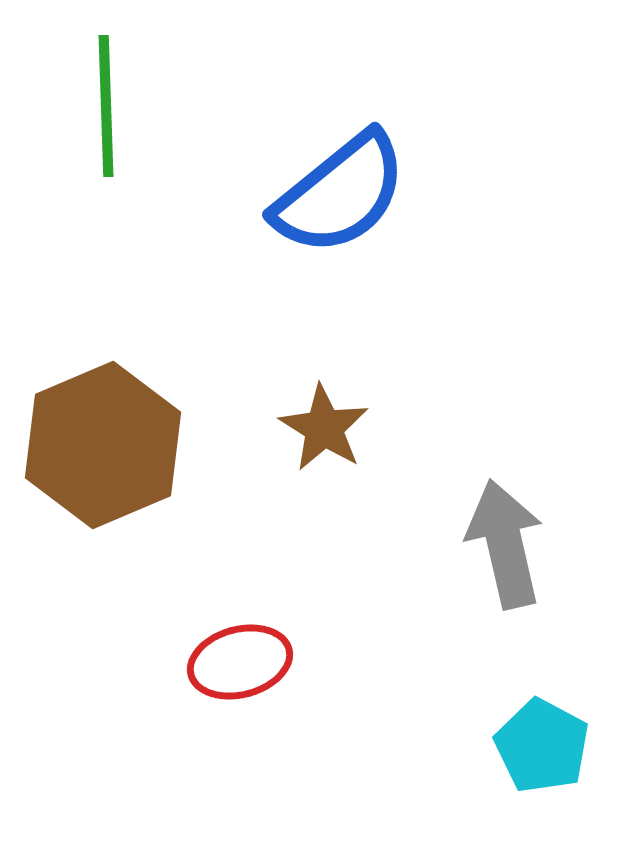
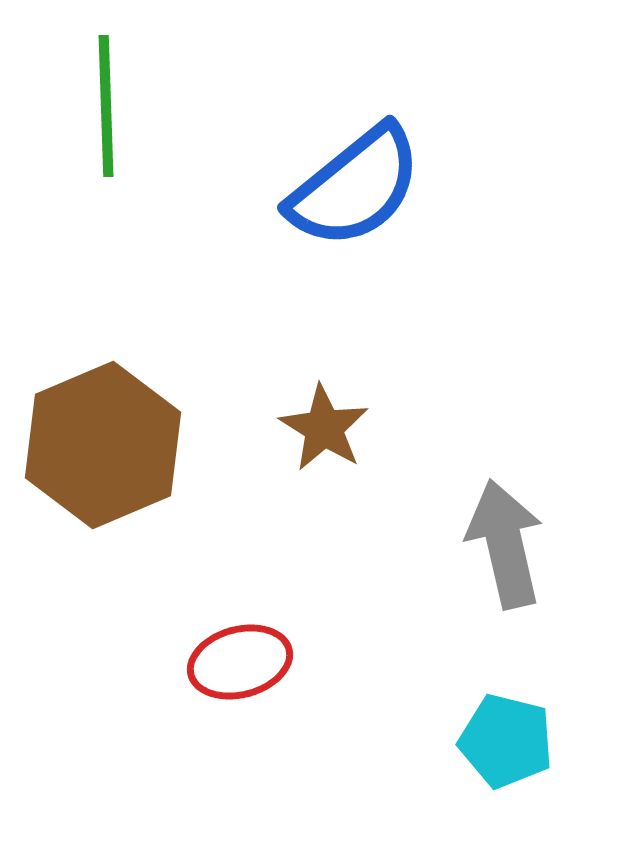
blue semicircle: moved 15 px right, 7 px up
cyan pentagon: moved 36 px left, 5 px up; rotated 14 degrees counterclockwise
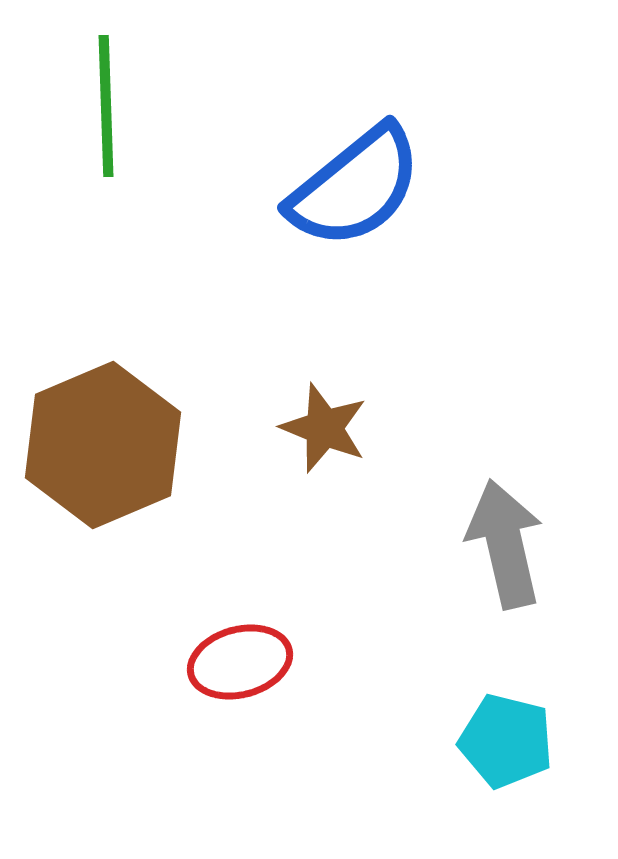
brown star: rotated 10 degrees counterclockwise
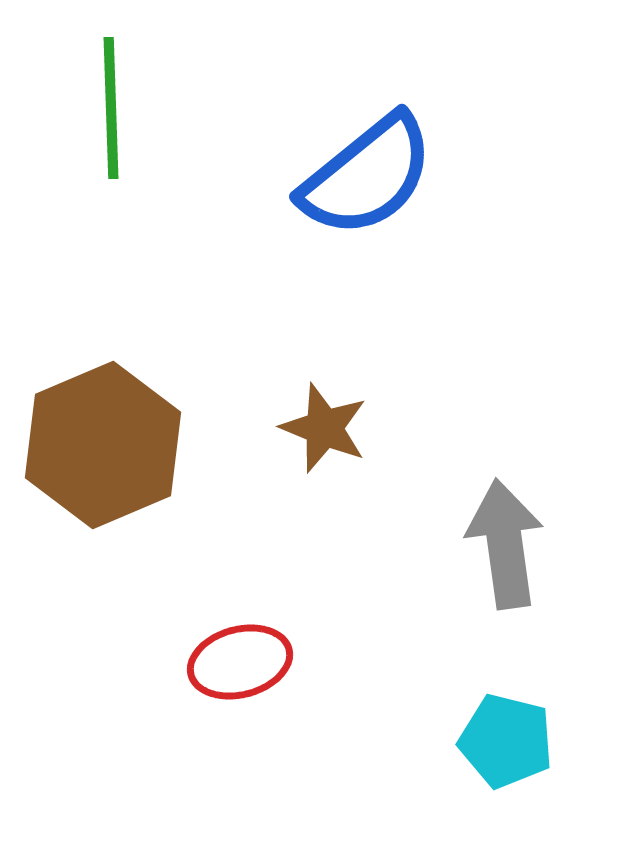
green line: moved 5 px right, 2 px down
blue semicircle: moved 12 px right, 11 px up
gray arrow: rotated 5 degrees clockwise
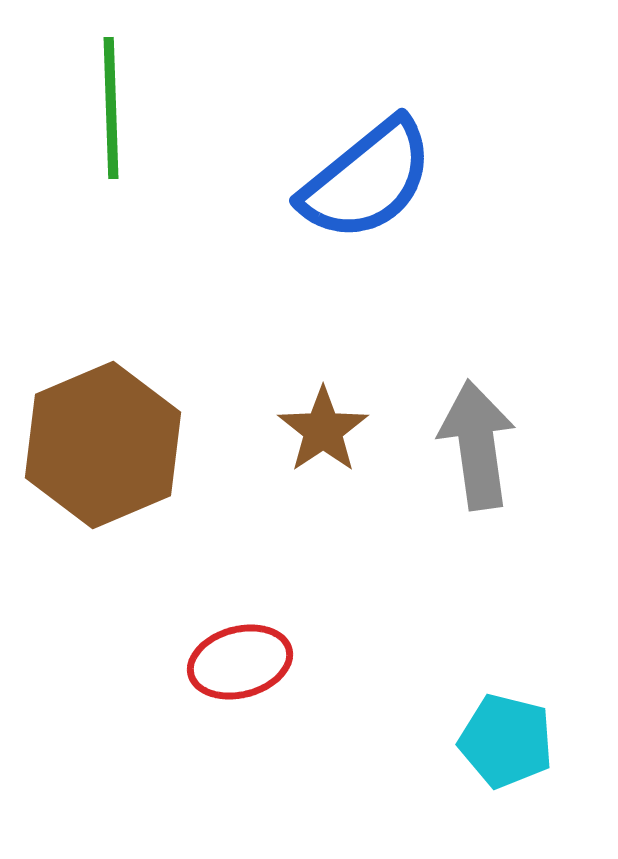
blue semicircle: moved 4 px down
brown star: moved 1 px left, 2 px down; rotated 16 degrees clockwise
gray arrow: moved 28 px left, 99 px up
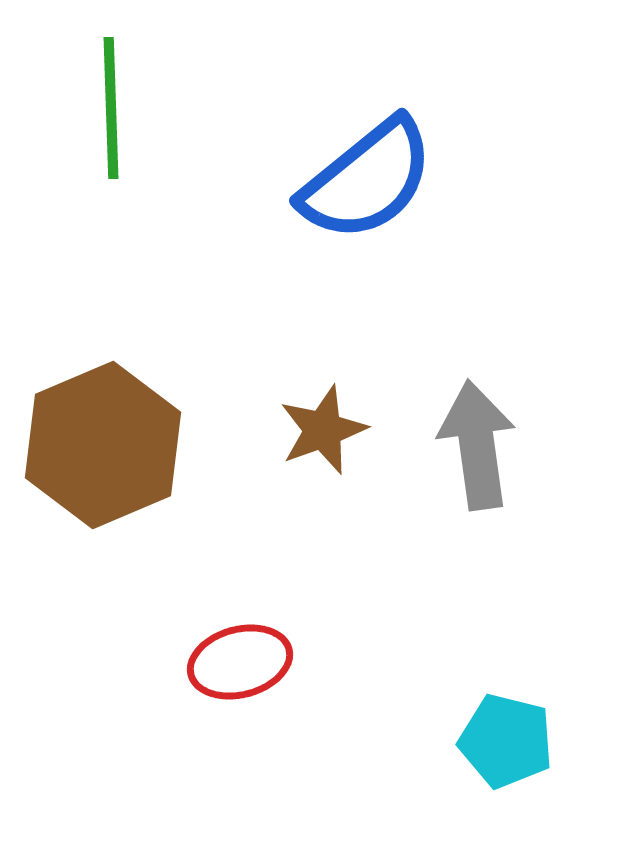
brown star: rotated 14 degrees clockwise
